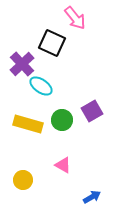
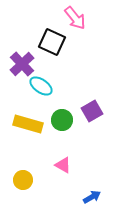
black square: moved 1 px up
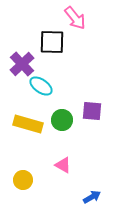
black square: rotated 24 degrees counterclockwise
purple square: rotated 35 degrees clockwise
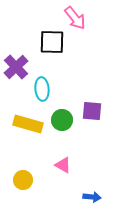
purple cross: moved 6 px left, 3 px down
cyan ellipse: moved 1 px right, 3 px down; rotated 50 degrees clockwise
blue arrow: rotated 36 degrees clockwise
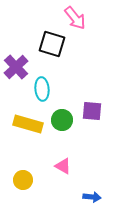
black square: moved 2 px down; rotated 16 degrees clockwise
pink triangle: moved 1 px down
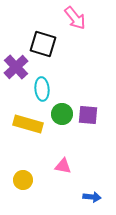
black square: moved 9 px left
purple square: moved 4 px left, 4 px down
green circle: moved 6 px up
pink triangle: rotated 18 degrees counterclockwise
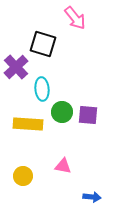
green circle: moved 2 px up
yellow rectangle: rotated 12 degrees counterclockwise
yellow circle: moved 4 px up
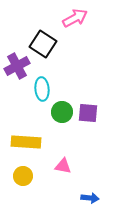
pink arrow: rotated 80 degrees counterclockwise
black square: rotated 16 degrees clockwise
purple cross: moved 1 px right, 1 px up; rotated 15 degrees clockwise
purple square: moved 2 px up
yellow rectangle: moved 2 px left, 18 px down
blue arrow: moved 2 px left, 1 px down
